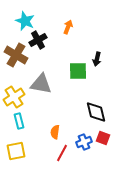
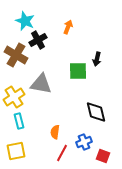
red square: moved 18 px down
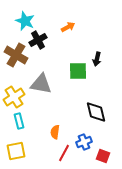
orange arrow: rotated 40 degrees clockwise
red line: moved 2 px right
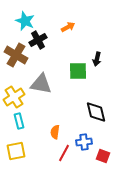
blue cross: rotated 14 degrees clockwise
